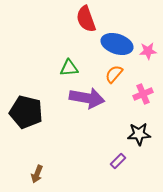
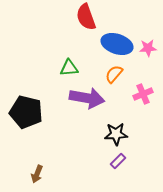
red semicircle: moved 2 px up
pink star: moved 3 px up
black star: moved 23 px left
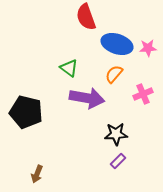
green triangle: rotated 42 degrees clockwise
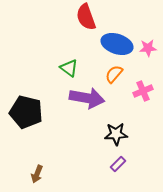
pink cross: moved 3 px up
purple rectangle: moved 3 px down
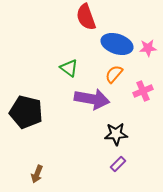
purple arrow: moved 5 px right, 1 px down
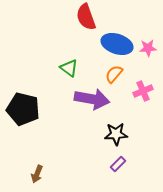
black pentagon: moved 3 px left, 3 px up
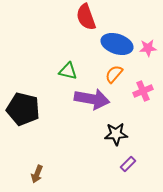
green triangle: moved 1 px left, 3 px down; rotated 24 degrees counterclockwise
purple rectangle: moved 10 px right
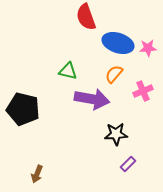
blue ellipse: moved 1 px right, 1 px up
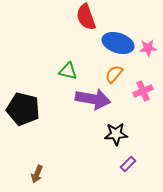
purple arrow: moved 1 px right
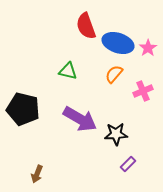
red semicircle: moved 9 px down
pink star: rotated 30 degrees counterclockwise
purple arrow: moved 13 px left, 20 px down; rotated 20 degrees clockwise
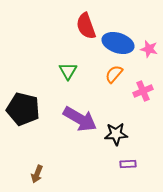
pink star: moved 1 px right, 1 px down; rotated 24 degrees counterclockwise
green triangle: rotated 48 degrees clockwise
purple rectangle: rotated 42 degrees clockwise
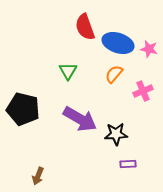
red semicircle: moved 1 px left, 1 px down
brown arrow: moved 1 px right, 2 px down
